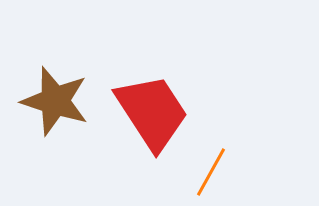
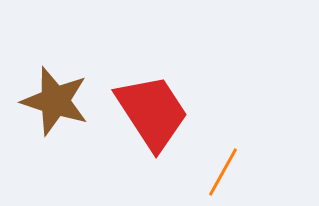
orange line: moved 12 px right
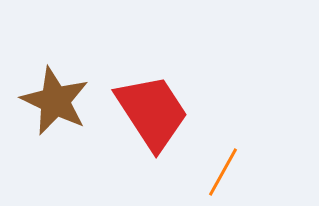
brown star: rotated 8 degrees clockwise
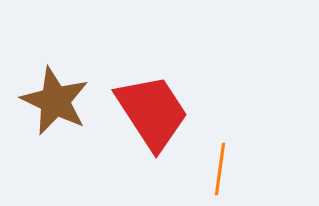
orange line: moved 3 px left, 3 px up; rotated 21 degrees counterclockwise
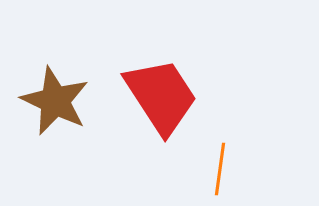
red trapezoid: moved 9 px right, 16 px up
